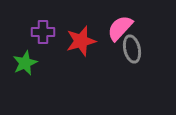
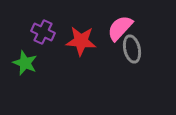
purple cross: rotated 25 degrees clockwise
red star: rotated 20 degrees clockwise
green star: rotated 25 degrees counterclockwise
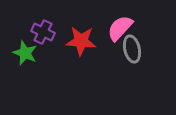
green star: moved 10 px up
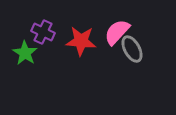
pink semicircle: moved 3 px left, 4 px down
gray ellipse: rotated 16 degrees counterclockwise
green star: rotated 10 degrees clockwise
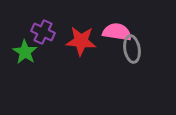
pink semicircle: rotated 56 degrees clockwise
gray ellipse: rotated 20 degrees clockwise
green star: moved 1 px up
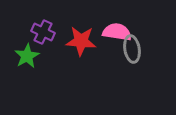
green star: moved 2 px right, 4 px down; rotated 10 degrees clockwise
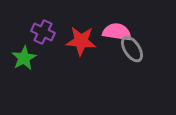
gray ellipse: rotated 24 degrees counterclockwise
green star: moved 3 px left, 2 px down
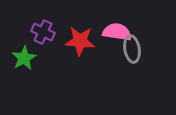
red star: moved 1 px left
gray ellipse: rotated 24 degrees clockwise
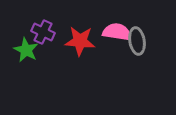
gray ellipse: moved 5 px right, 8 px up
green star: moved 2 px right, 8 px up; rotated 15 degrees counterclockwise
